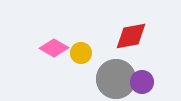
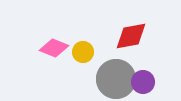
pink diamond: rotated 8 degrees counterclockwise
yellow circle: moved 2 px right, 1 px up
purple circle: moved 1 px right
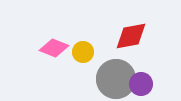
purple circle: moved 2 px left, 2 px down
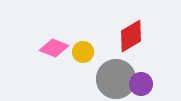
red diamond: rotated 20 degrees counterclockwise
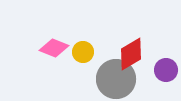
red diamond: moved 18 px down
purple circle: moved 25 px right, 14 px up
